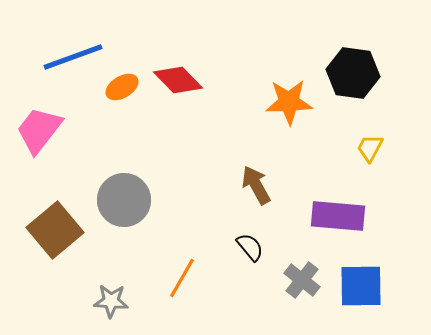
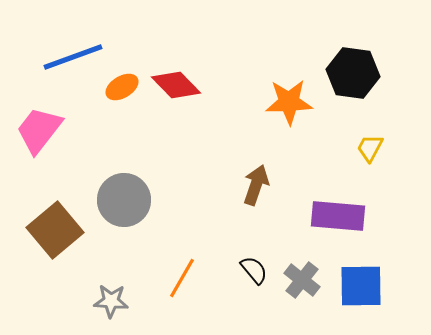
red diamond: moved 2 px left, 5 px down
brown arrow: rotated 48 degrees clockwise
black semicircle: moved 4 px right, 23 px down
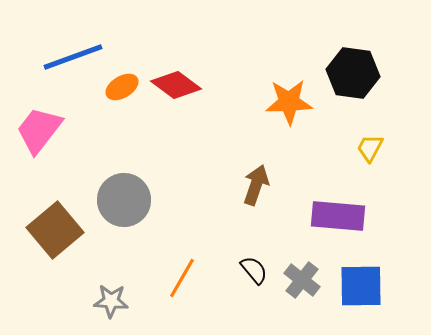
red diamond: rotated 9 degrees counterclockwise
